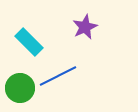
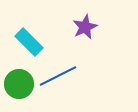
green circle: moved 1 px left, 4 px up
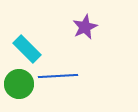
cyan rectangle: moved 2 px left, 7 px down
blue line: rotated 24 degrees clockwise
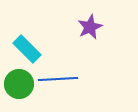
purple star: moved 5 px right
blue line: moved 3 px down
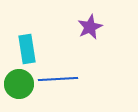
cyan rectangle: rotated 36 degrees clockwise
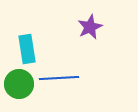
blue line: moved 1 px right, 1 px up
